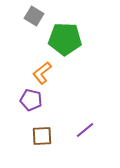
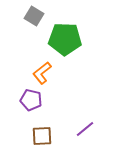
purple line: moved 1 px up
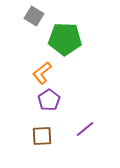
purple pentagon: moved 18 px right; rotated 25 degrees clockwise
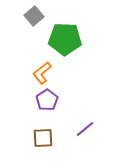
gray square: rotated 18 degrees clockwise
purple pentagon: moved 2 px left
brown square: moved 1 px right, 2 px down
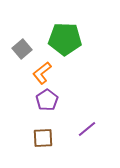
gray square: moved 12 px left, 33 px down
purple line: moved 2 px right
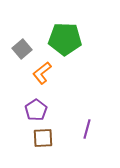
purple pentagon: moved 11 px left, 10 px down
purple line: rotated 36 degrees counterclockwise
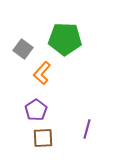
gray square: moved 1 px right; rotated 12 degrees counterclockwise
orange L-shape: rotated 10 degrees counterclockwise
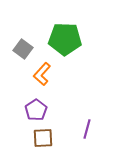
orange L-shape: moved 1 px down
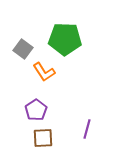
orange L-shape: moved 2 px right, 2 px up; rotated 75 degrees counterclockwise
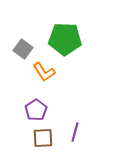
purple line: moved 12 px left, 3 px down
